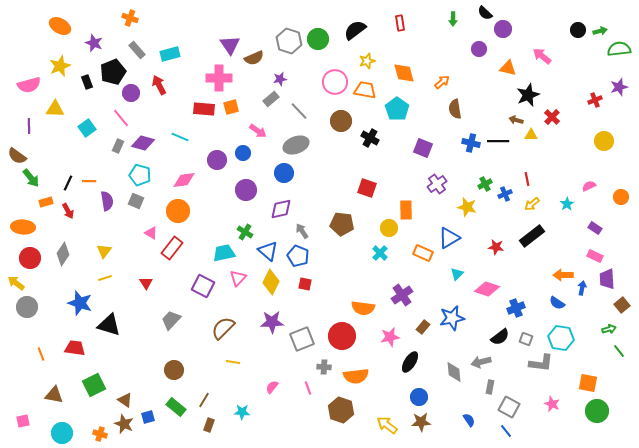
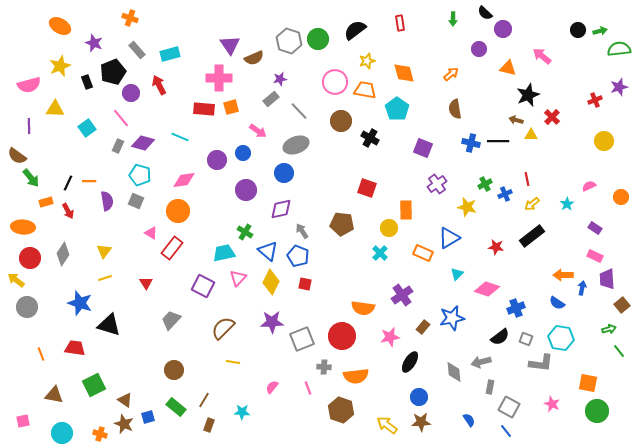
orange arrow at (442, 82): moved 9 px right, 8 px up
yellow arrow at (16, 283): moved 3 px up
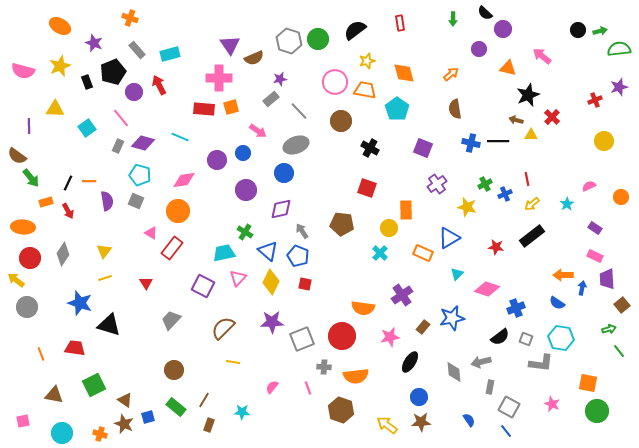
pink semicircle at (29, 85): moved 6 px left, 14 px up; rotated 30 degrees clockwise
purple circle at (131, 93): moved 3 px right, 1 px up
black cross at (370, 138): moved 10 px down
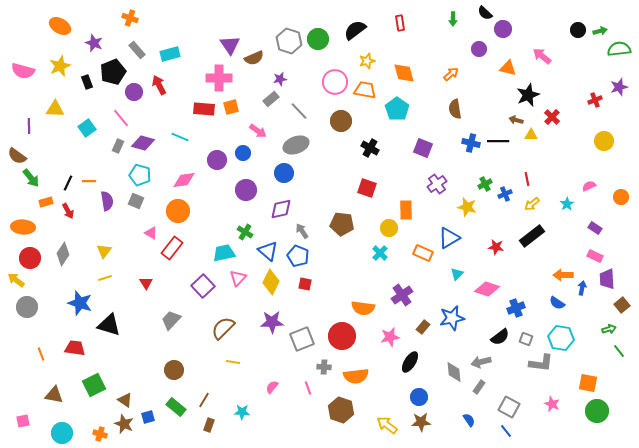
purple square at (203, 286): rotated 20 degrees clockwise
gray rectangle at (490, 387): moved 11 px left; rotated 24 degrees clockwise
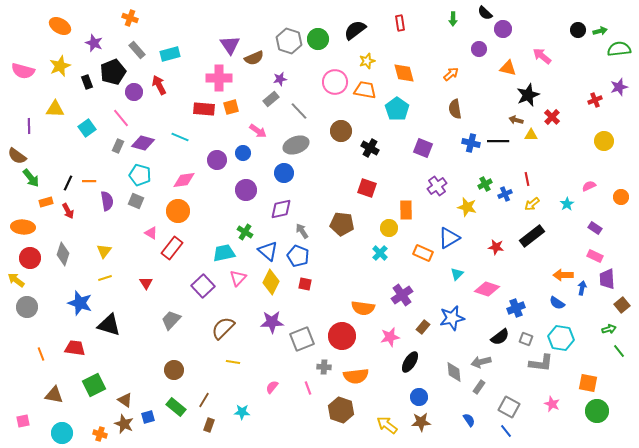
brown circle at (341, 121): moved 10 px down
purple cross at (437, 184): moved 2 px down
gray diamond at (63, 254): rotated 15 degrees counterclockwise
